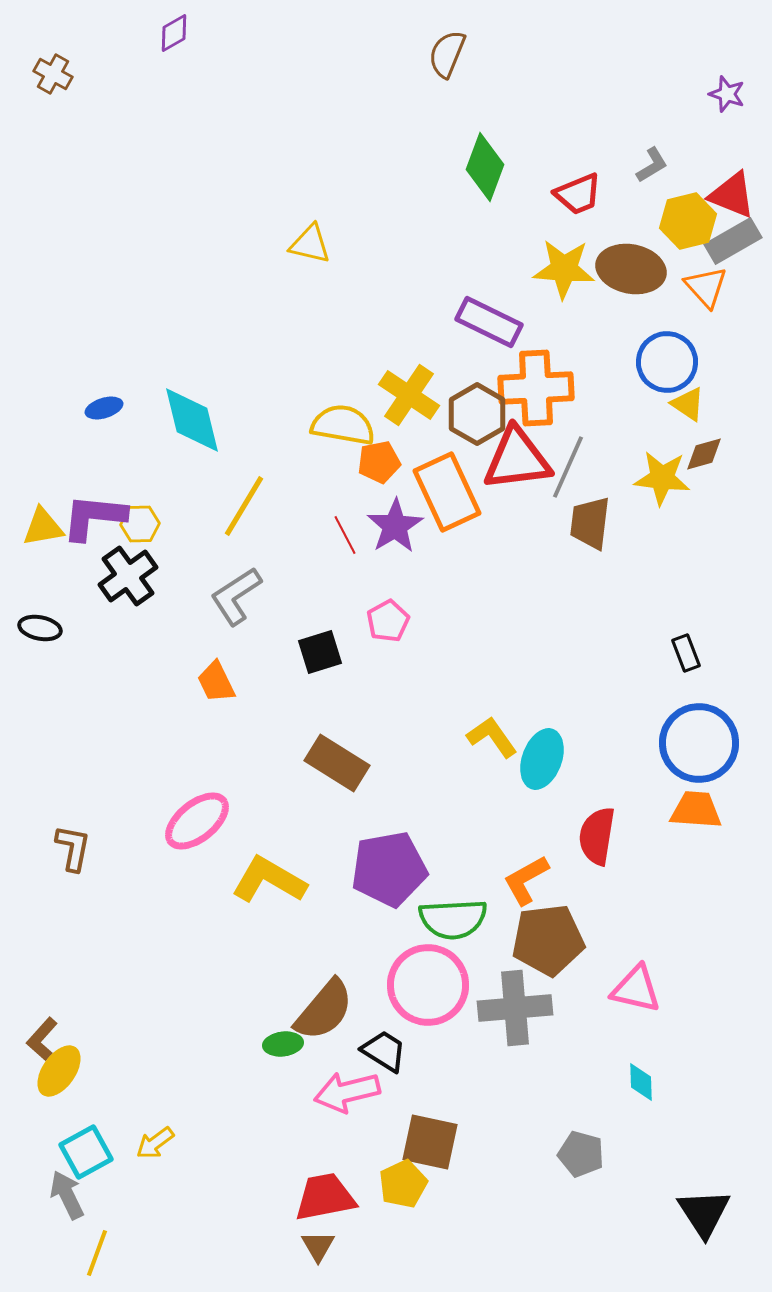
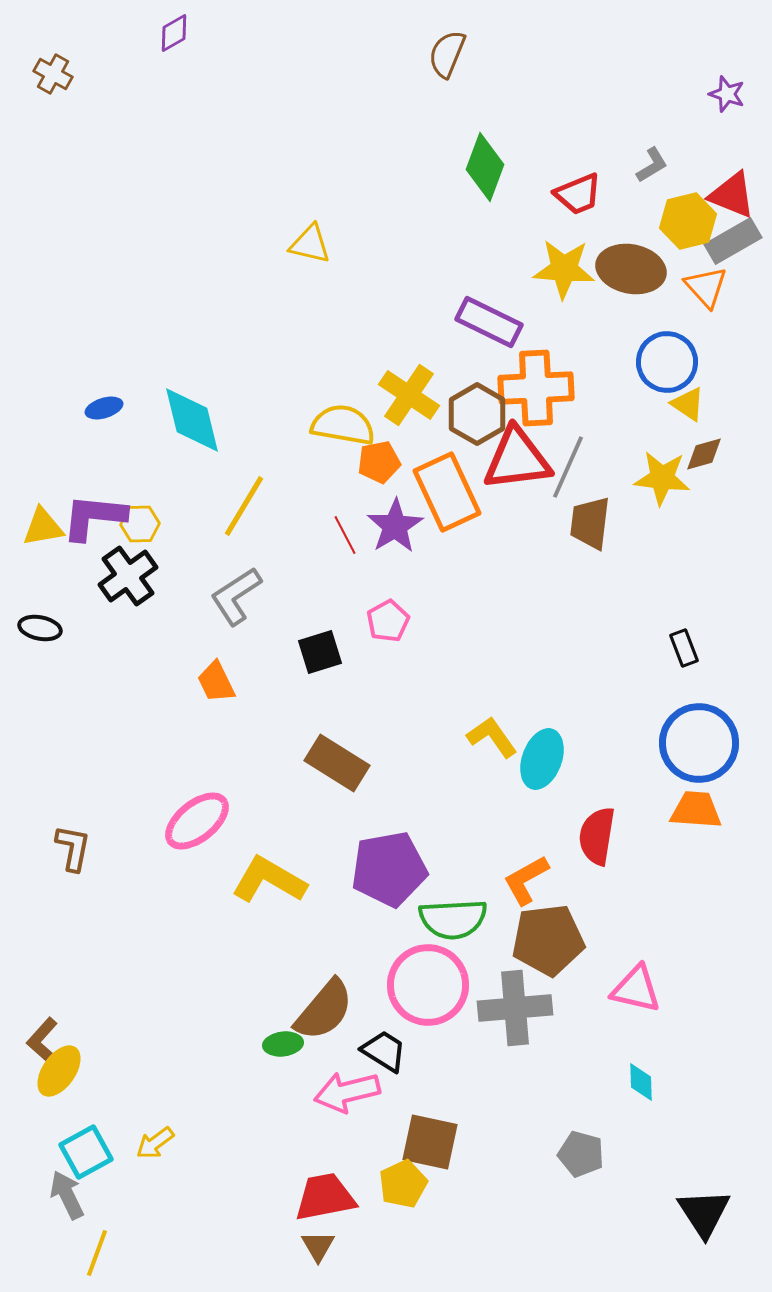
black rectangle at (686, 653): moved 2 px left, 5 px up
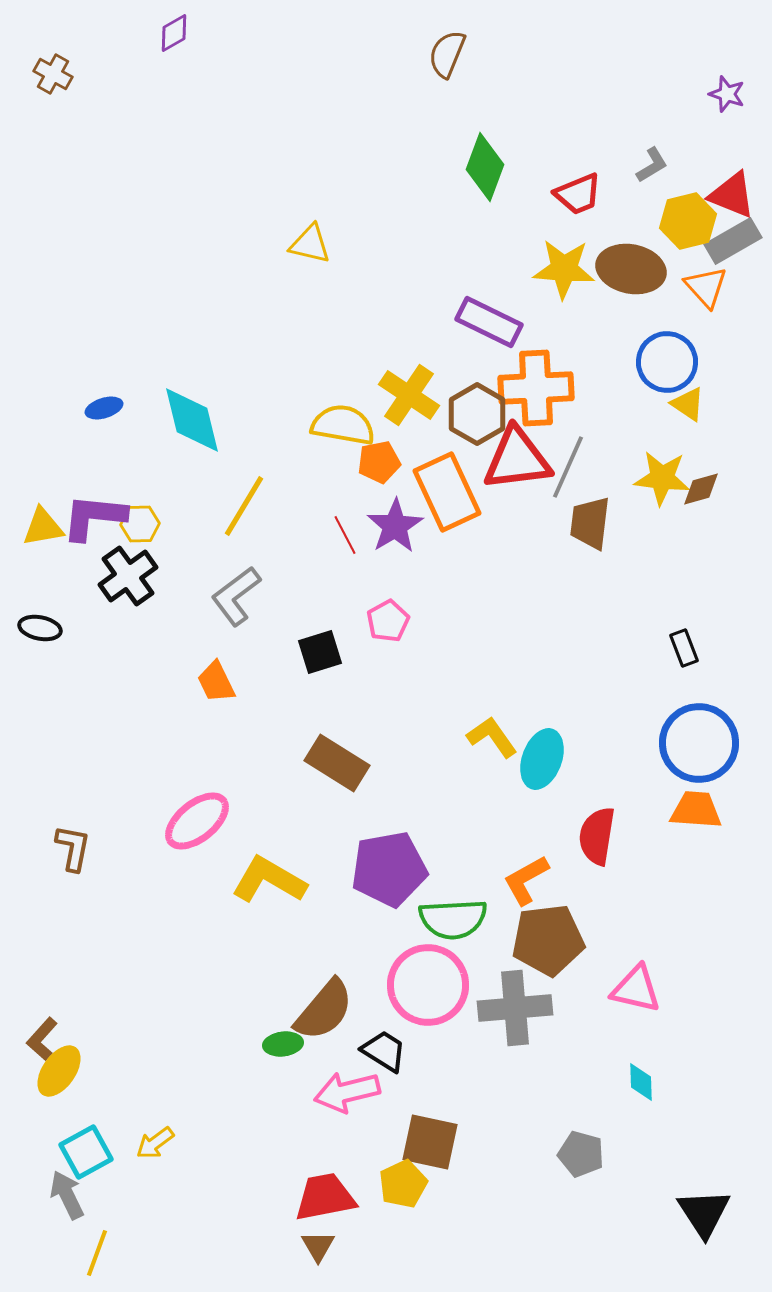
brown diamond at (704, 454): moved 3 px left, 35 px down
gray L-shape at (236, 596): rotated 4 degrees counterclockwise
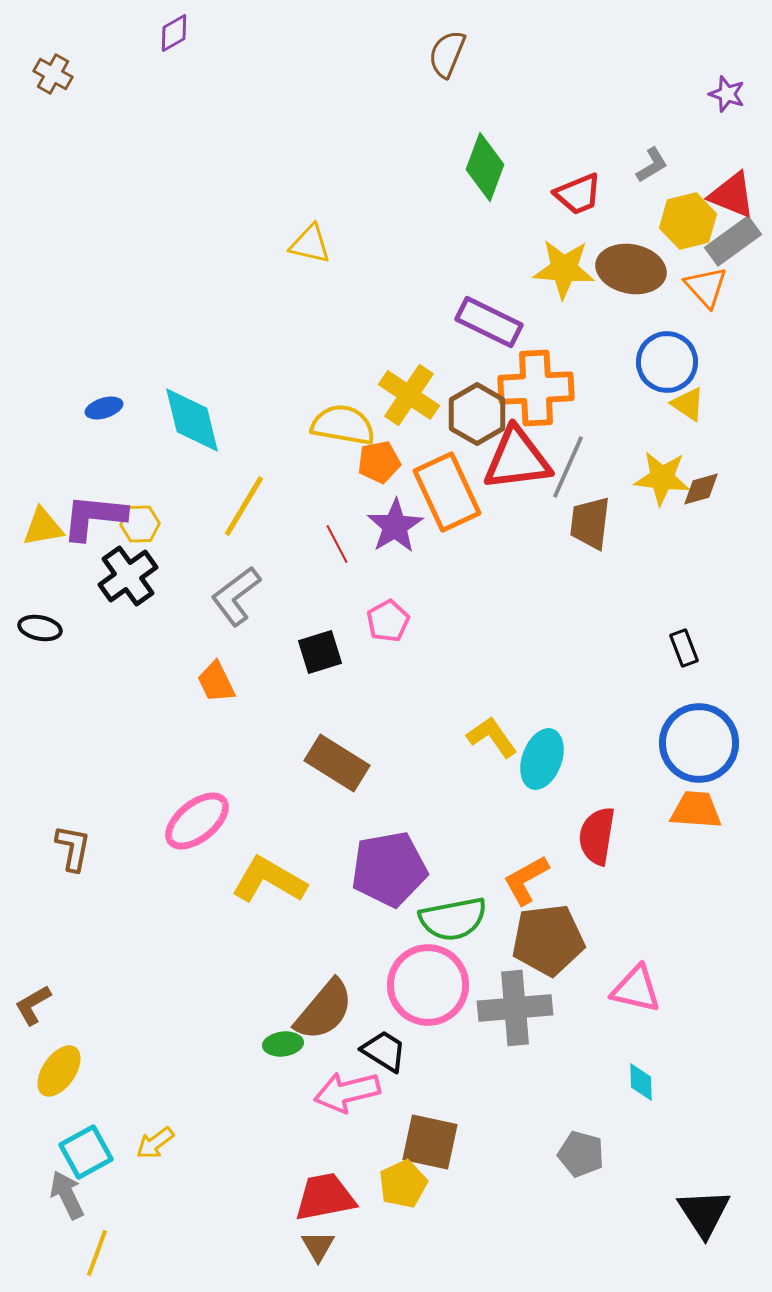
gray rectangle at (733, 241): rotated 6 degrees counterclockwise
red line at (345, 535): moved 8 px left, 9 px down
green semicircle at (453, 919): rotated 8 degrees counterclockwise
brown L-shape at (42, 1039): moved 9 px left, 34 px up; rotated 18 degrees clockwise
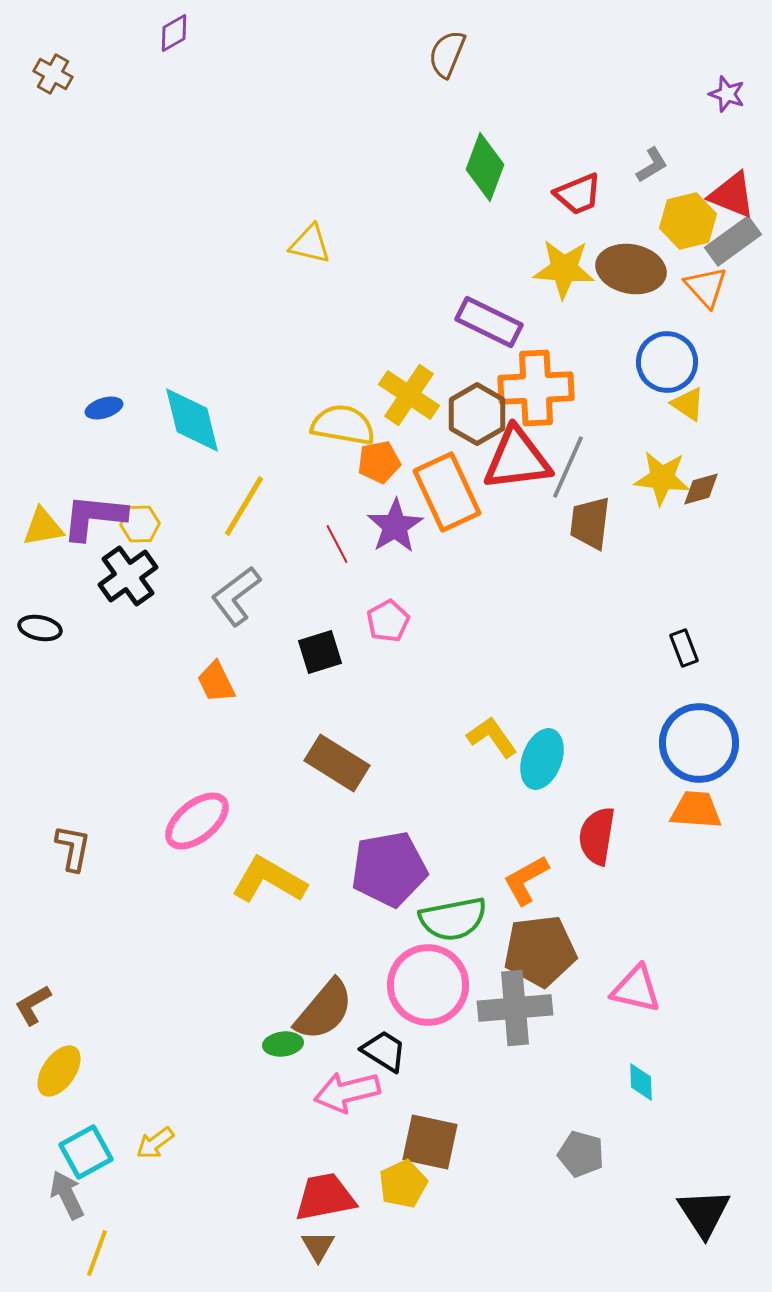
brown pentagon at (548, 940): moved 8 px left, 11 px down
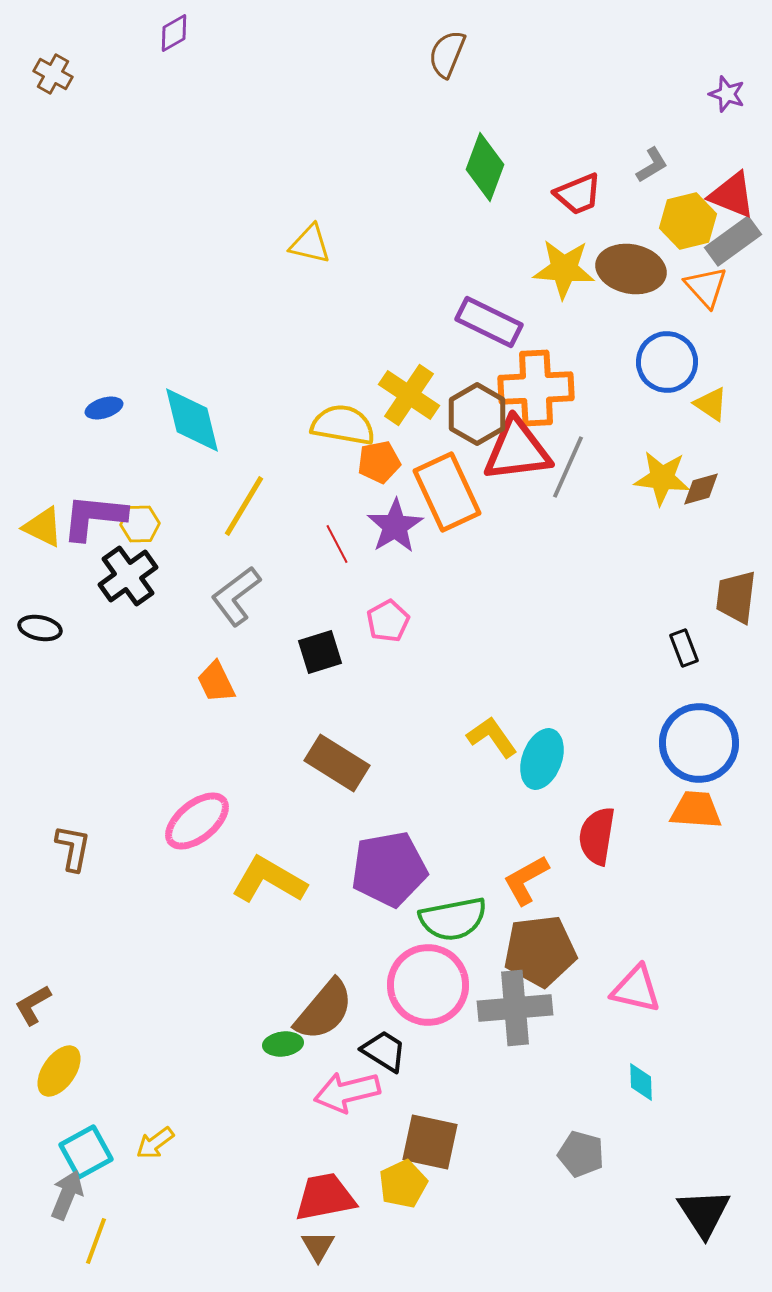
yellow triangle at (688, 404): moved 23 px right
red triangle at (517, 459): moved 9 px up
brown trapezoid at (590, 523): moved 146 px right, 74 px down
yellow triangle at (43, 527): rotated 36 degrees clockwise
gray arrow at (67, 1195): rotated 48 degrees clockwise
yellow line at (97, 1253): moved 1 px left, 12 px up
